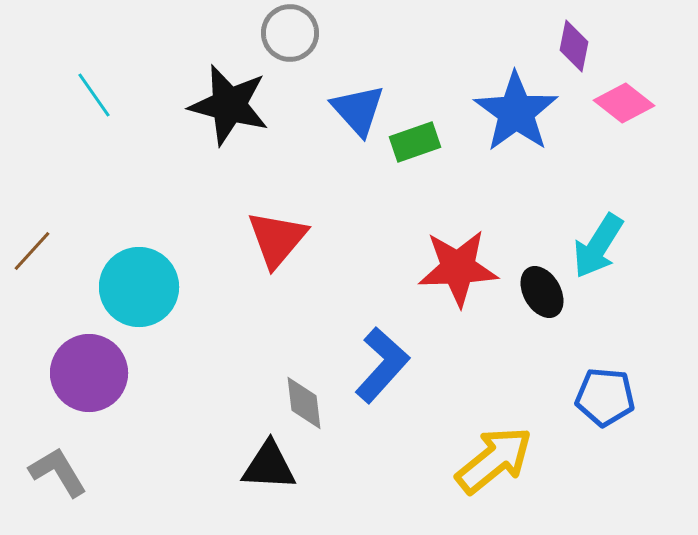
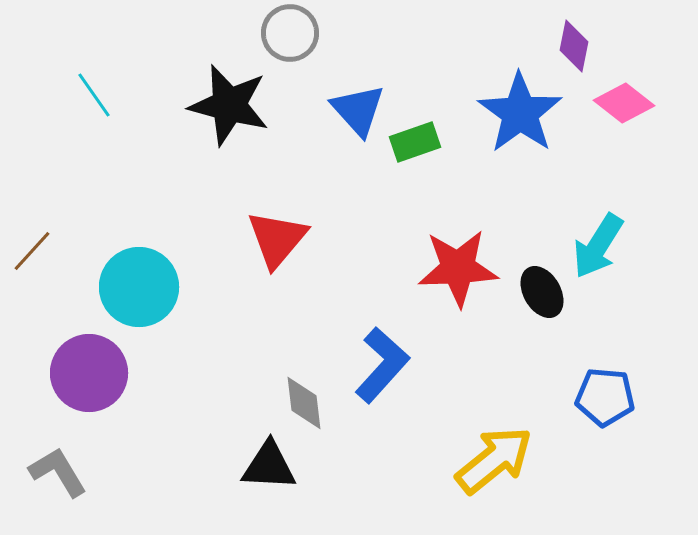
blue star: moved 4 px right, 1 px down
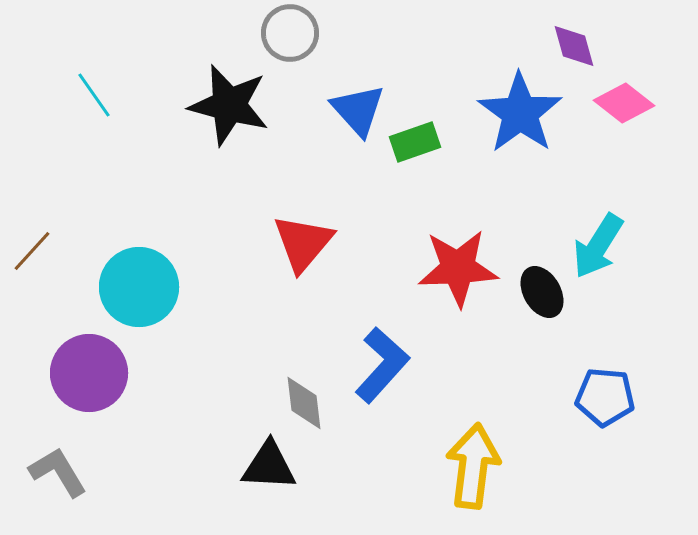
purple diamond: rotated 27 degrees counterclockwise
red triangle: moved 26 px right, 4 px down
yellow arrow: moved 21 px left, 6 px down; rotated 44 degrees counterclockwise
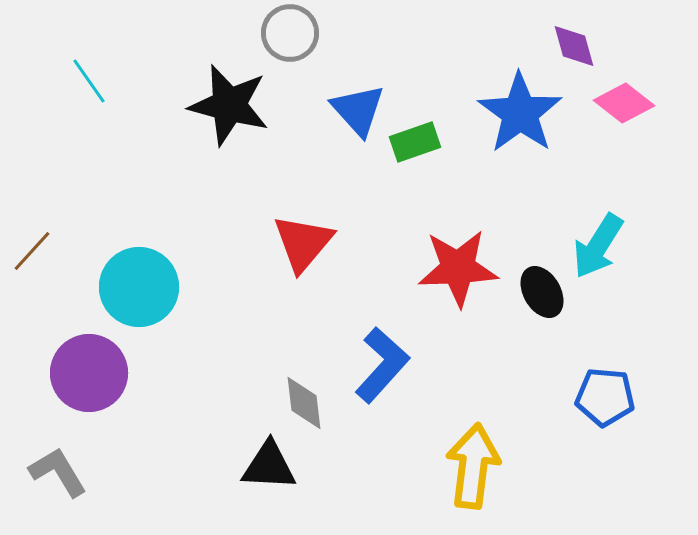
cyan line: moved 5 px left, 14 px up
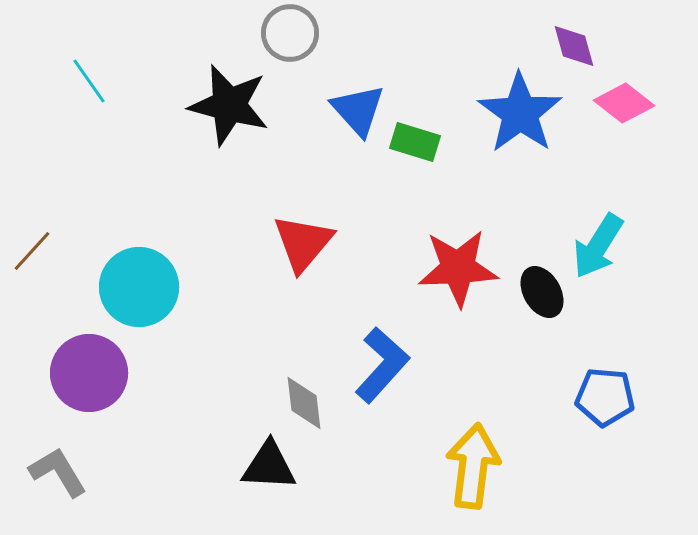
green rectangle: rotated 36 degrees clockwise
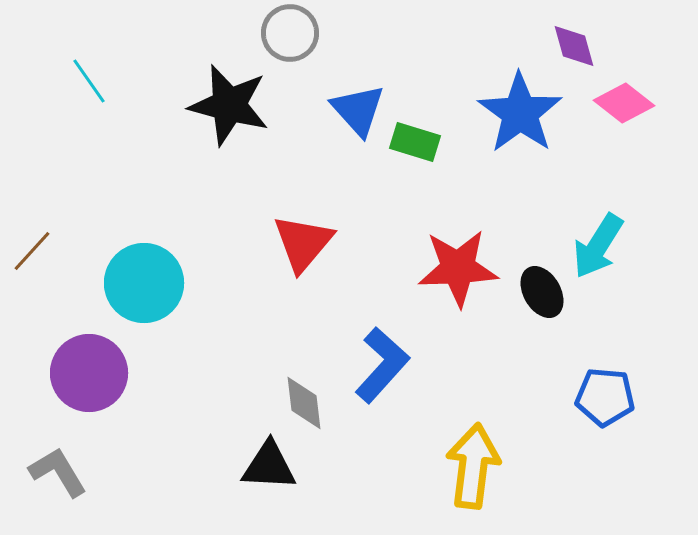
cyan circle: moved 5 px right, 4 px up
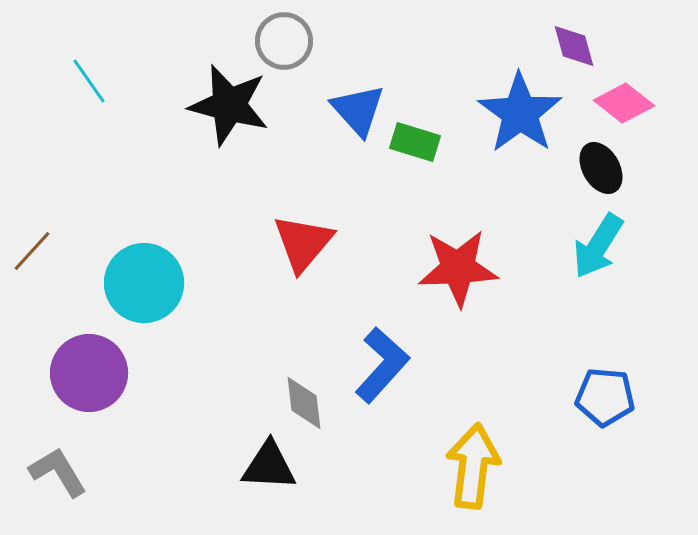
gray circle: moved 6 px left, 8 px down
black ellipse: moved 59 px right, 124 px up
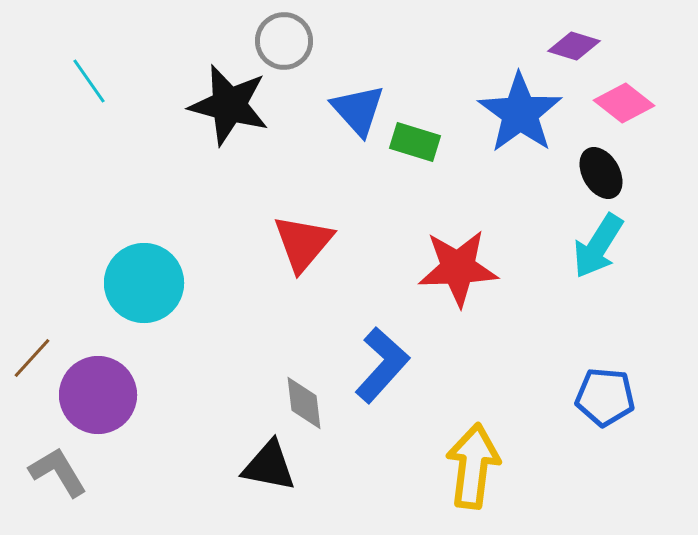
purple diamond: rotated 57 degrees counterclockwise
black ellipse: moved 5 px down
brown line: moved 107 px down
purple circle: moved 9 px right, 22 px down
black triangle: rotated 8 degrees clockwise
